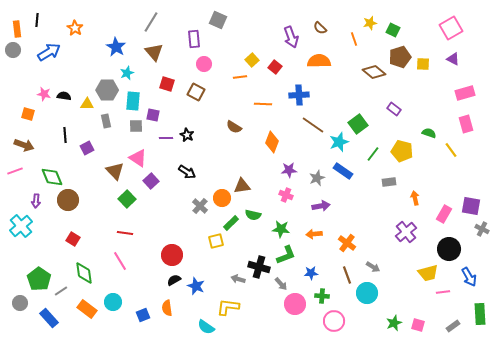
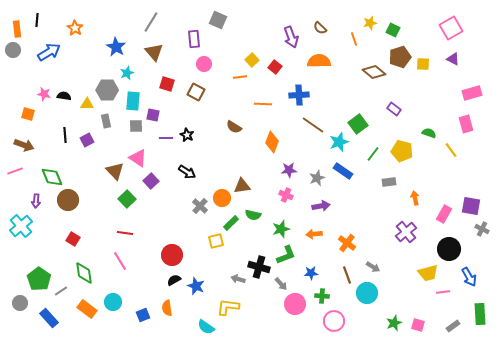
pink rectangle at (465, 93): moved 7 px right
purple square at (87, 148): moved 8 px up
green star at (281, 229): rotated 24 degrees counterclockwise
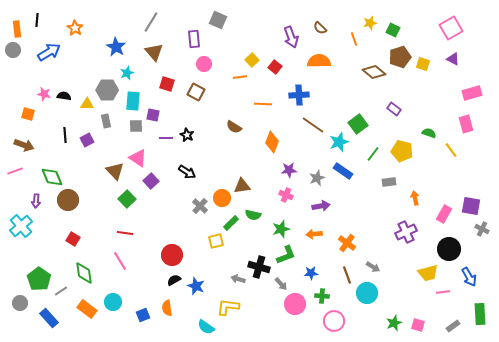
yellow square at (423, 64): rotated 16 degrees clockwise
purple cross at (406, 232): rotated 15 degrees clockwise
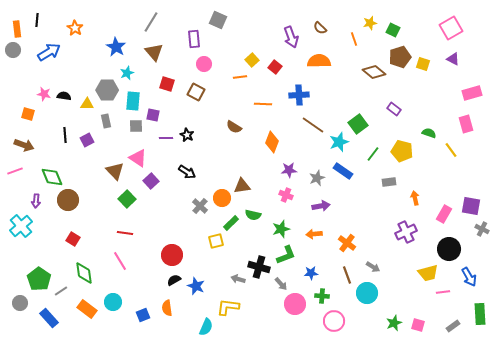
cyan semicircle at (206, 327): rotated 102 degrees counterclockwise
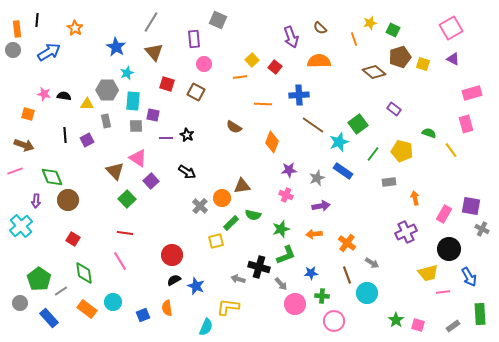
gray arrow at (373, 267): moved 1 px left, 4 px up
green star at (394, 323): moved 2 px right, 3 px up; rotated 14 degrees counterclockwise
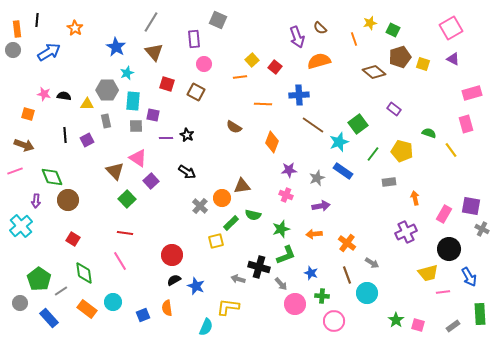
purple arrow at (291, 37): moved 6 px right
orange semicircle at (319, 61): rotated 15 degrees counterclockwise
blue star at (311, 273): rotated 24 degrees clockwise
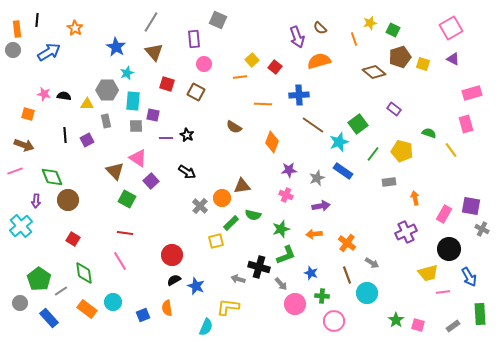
green square at (127, 199): rotated 18 degrees counterclockwise
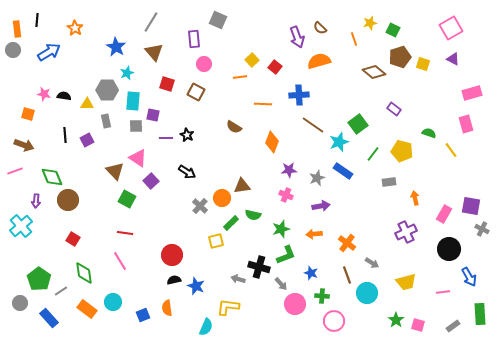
yellow trapezoid at (428, 273): moved 22 px left, 9 px down
black semicircle at (174, 280): rotated 16 degrees clockwise
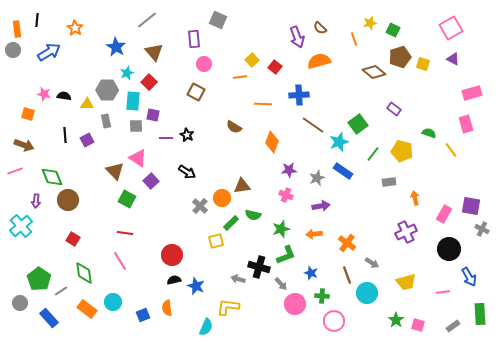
gray line at (151, 22): moved 4 px left, 2 px up; rotated 20 degrees clockwise
red square at (167, 84): moved 18 px left, 2 px up; rotated 28 degrees clockwise
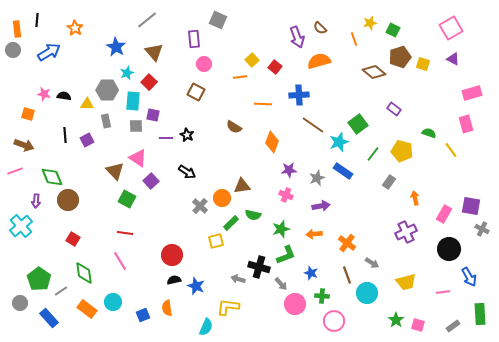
gray rectangle at (389, 182): rotated 48 degrees counterclockwise
